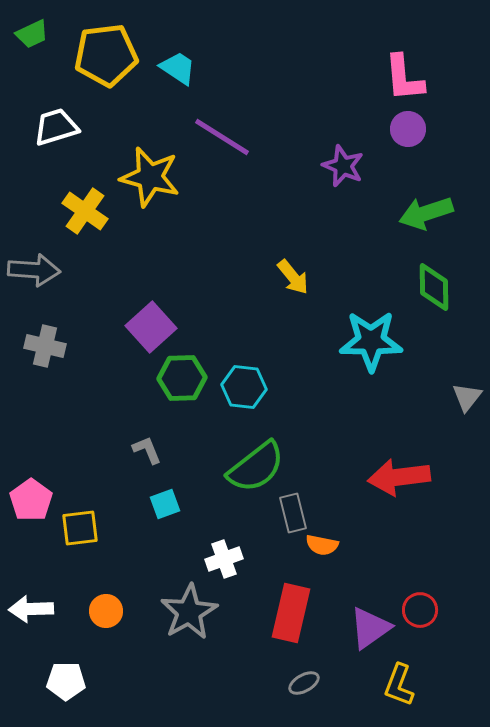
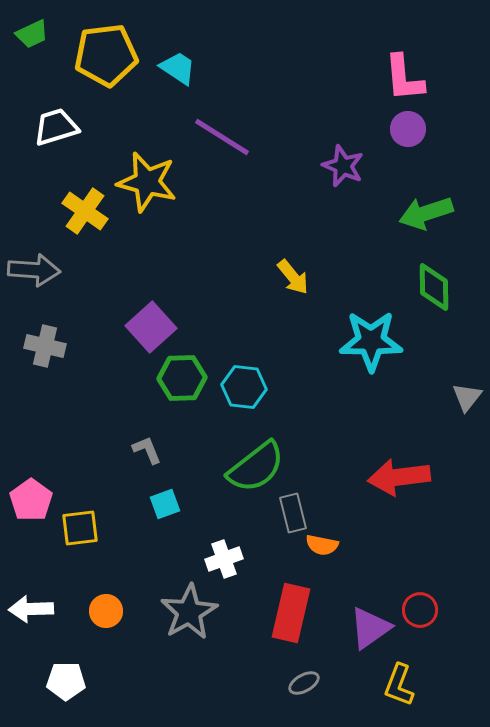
yellow star: moved 3 px left, 5 px down
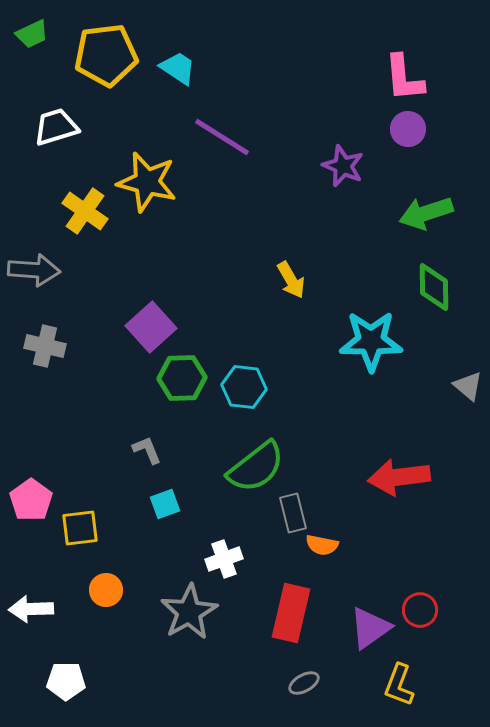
yellow arrow: moved 2 px left, 3 px down; rotated 9 degrees clockwise
gray triangle: moved 1 px right, 11 px up; rotated 28 degrees counterclockwise
orange circle: moved 21 px up
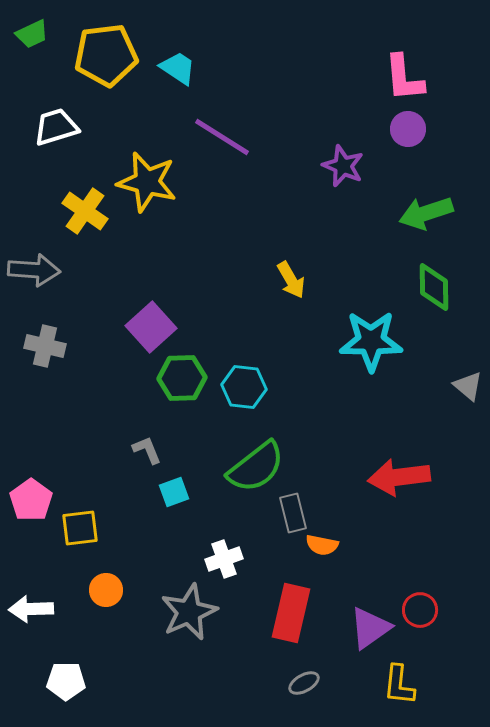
cyan square: moved 9 px right, 12 px up
gray star: rotated 6 degrees clockwise
yellow L-shape: rotated 15 degrees counterclockwise
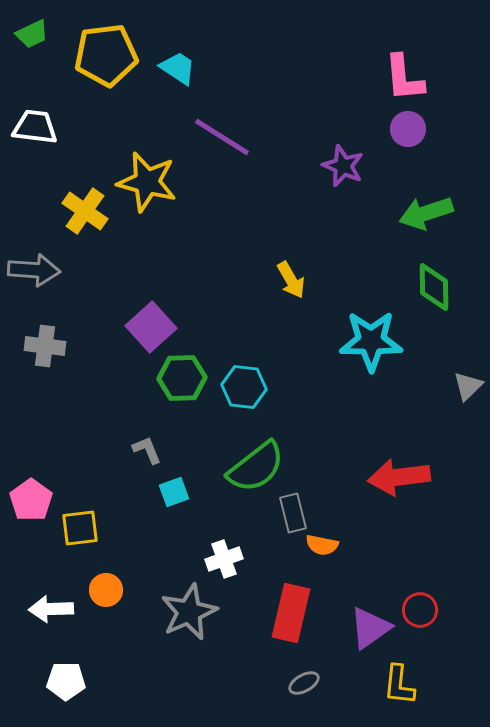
white trapezoid: moved 21 px left; rotated 24 degrees clockwise
gray cross: rotated 6 degrees counterclockwise
gray triangle: rotated 36 degrees clockwise
white arrow: moved 20 px right
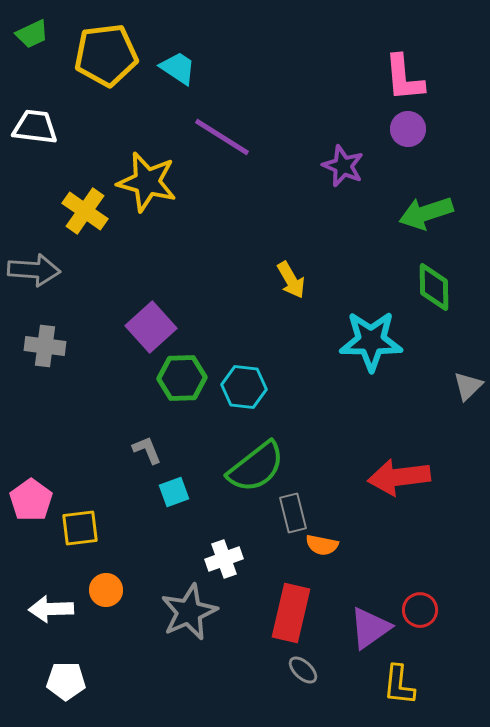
gray ellipse: moved 1 px left, 13 px up; rotated 72 degrees clockwise
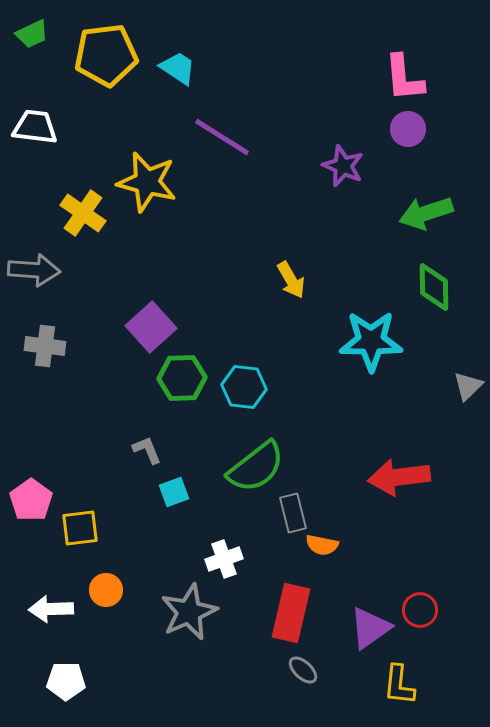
yellow cross: moved 2 px left, 2 px down
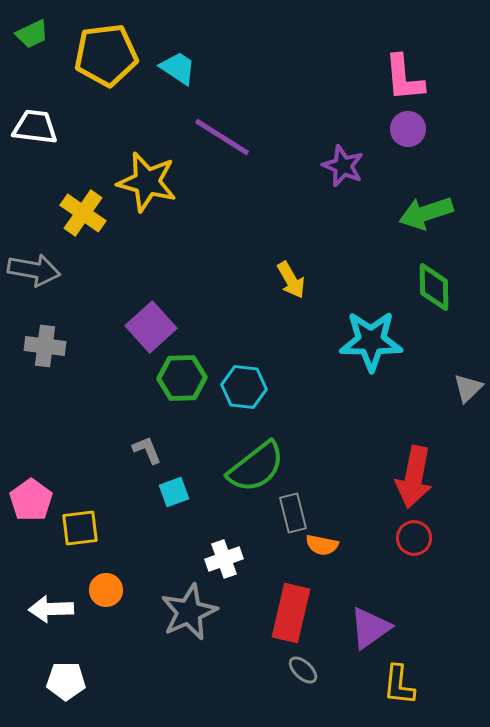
gray arrow: rotated 6 degrees clockwise
gray triangle: moved 2 px down
red arrow: moved 15 px right; rotated 72 degrees counterclockwise
red circle: moved 6 px left, 72 px up
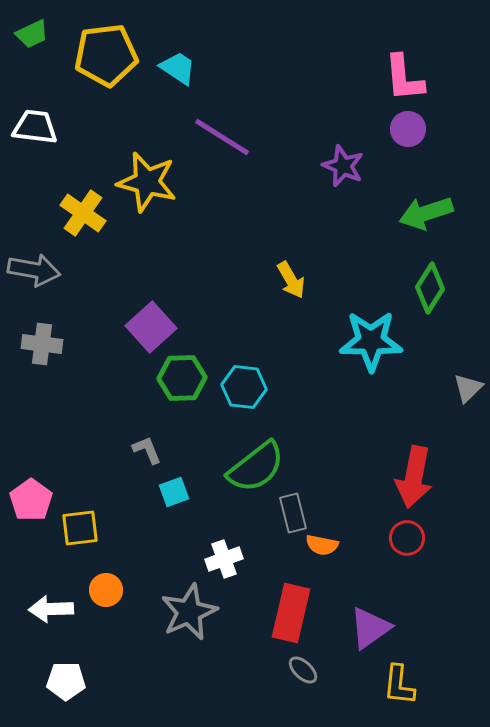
green diamond: moved 4 px left, 1 px down; rotated 33 degrees clockwise
gray cross: moved 3 px left, 2 px up
red circle: moved 7 px left
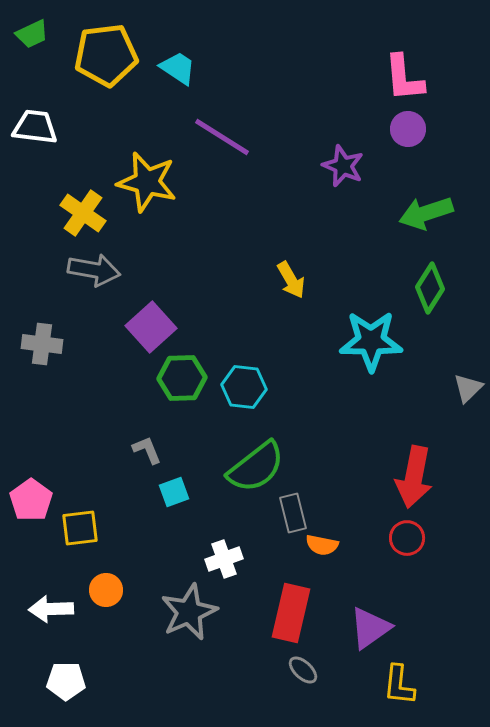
gray arrow: moved 60 px right
